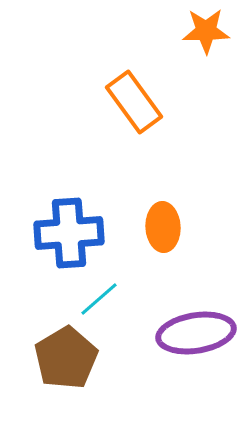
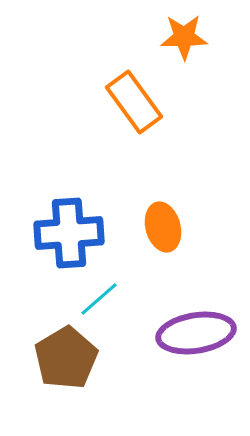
orange star: moved 22 px left, 6 px down
orange ellipse: rotated 12 degrees counterclockwise
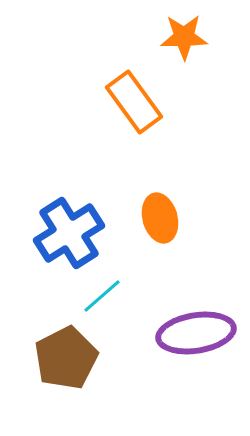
orange ellipse: moved 3 px left, 9 px up
blue cross: rotated 28 degrees counterclockwise
cyan line: moved 3 px right, 3 px up
brown pentagon: rotated 4 degrees clockwise
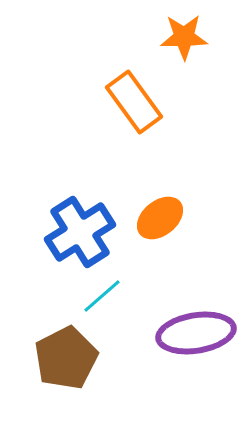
orange ellipse: rotated 66 degrees clockwise
blue cross: moved 11 px right, 1 px up
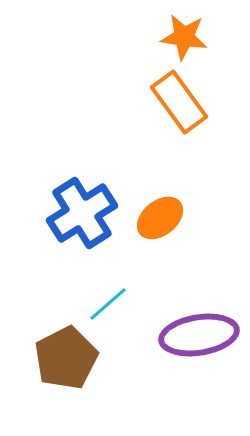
orange star: rotated 9 degrees clockwise
orange rectangle: moved 45 px right
blue cross: moved 2 px right, 19 px up
cyan line: moved 6 px right, 8 px down
purple ellipse: moved 3 px right, 2 px down
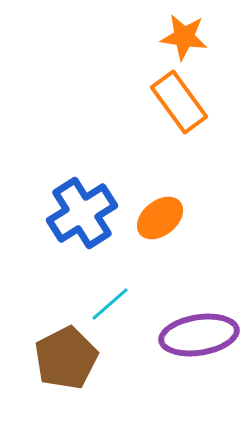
cyan line: moved 2 px right
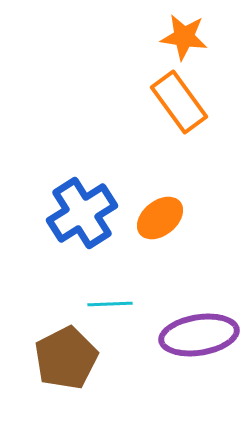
cyan line: rotated 39 degrees clockwise
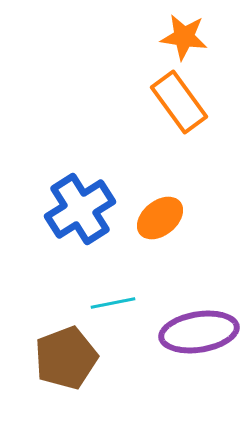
blue cross: moved 2 px left, 4 px up
cyan line: moved 3 px right, 1 px up; rotated 9 degrees counterclockwise
purple ellipse: moved 3 px up
brown pentagon: rotated 6 degrees clockwise
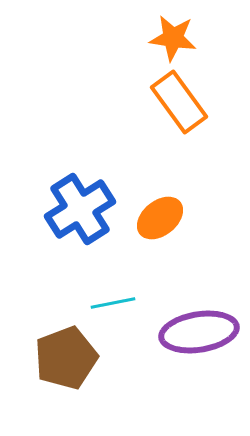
orange star: moved 11 px left, 1 px down
